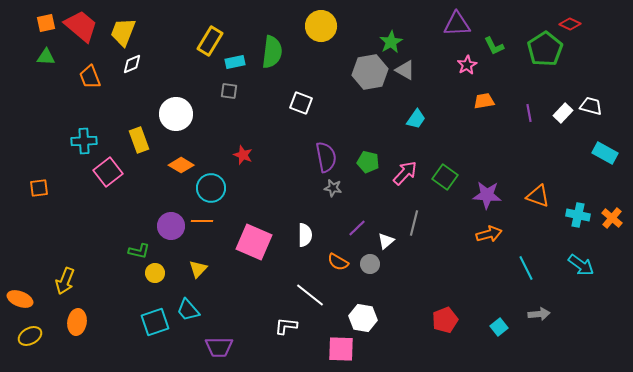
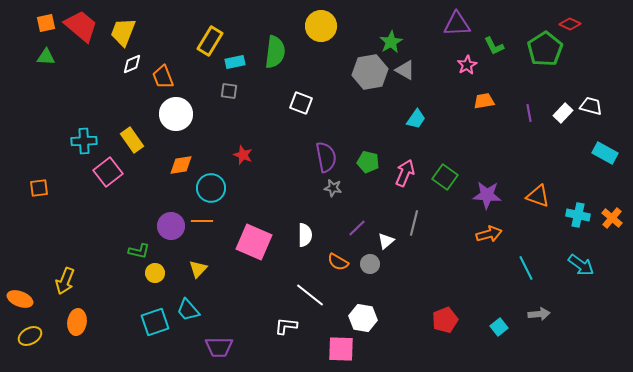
green semicircle at (272, 52): moved 3 px right
orange trapezoid at (90, 77): moved 73 px right
yellow rectangle at (139, 140): moved 7 px left; rotated 15 degrees counterclockwise
orange diamond at (181, 165): rotated 40 degrees counterclockwise
pink arrow at (405, 173): rotated 20 degrees counterclockwise
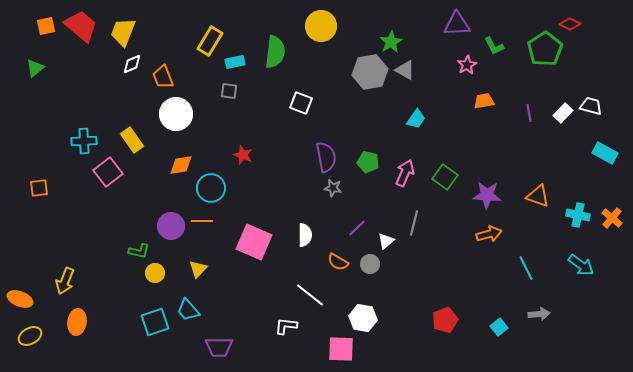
orange square at (46, 23): moved 3 px down
green triangle at (46, 57): moved 11 px left, 11 px down; rotated 42 degrees counterclockwise
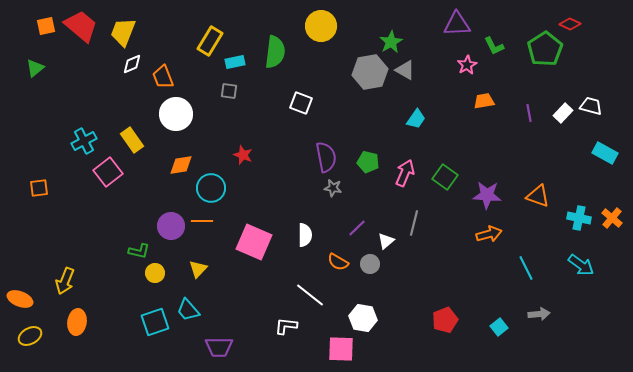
cyan cross at (84, 141): rotated 25 degrees counterclockwise
cyan cross at (578, 215): moved 1 px right, 3 px down
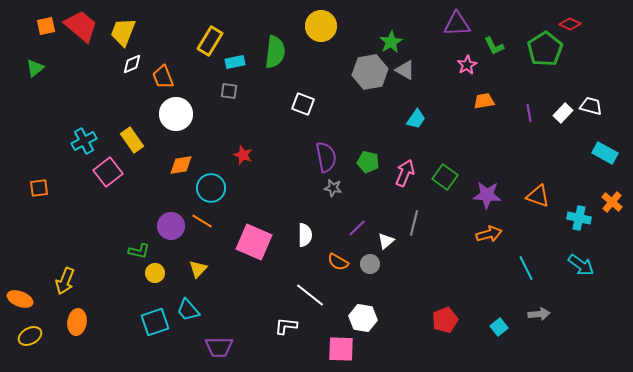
white square at (301, 103): moved 2 px right, 1 px down
orange cross at (612, 218): moved 16 px up
orange line at (202, 221): rotated 30 degrees clockwise
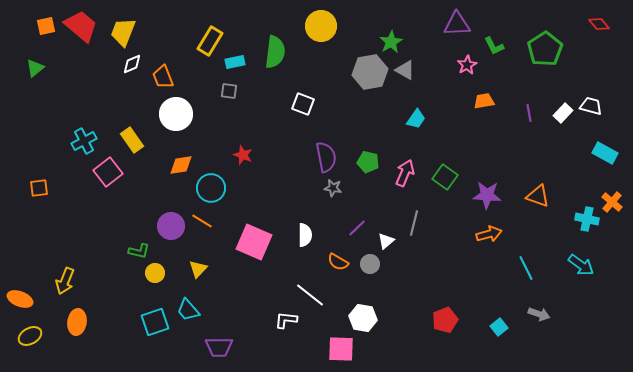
red diamond at (570, 24): moved 29 px right; rotated 25 degrees clockwise
cyan cross at (579, 218): moved 8 px right, 1 px down
gray arrow at (539, 314): rotated 25 degrees clockwise
white L-shape at (286, 326): moved 6 px up
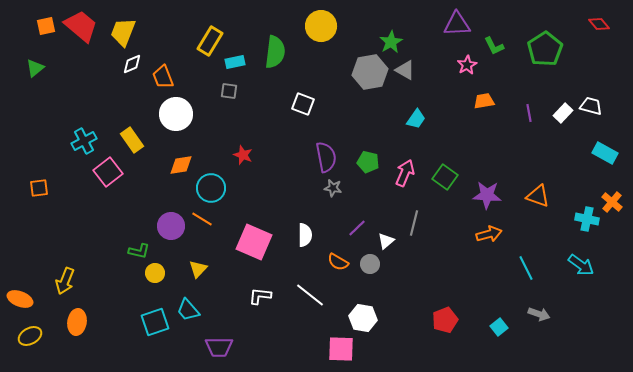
orange line at (202, 221): moved 2 px up
white L-shape at (286, 320): moved 26 px left, 24 px up
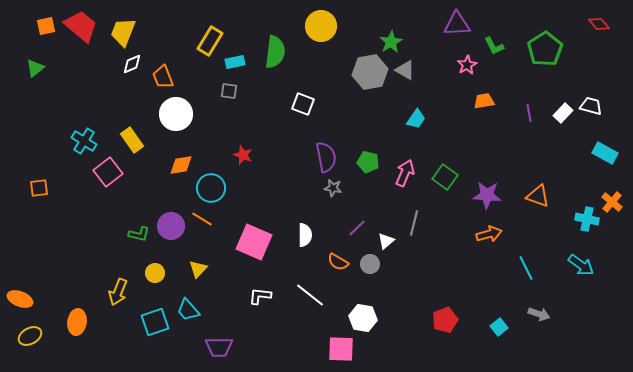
cyan cross at (84, 141): rotated 30 degrees counterclockwise
green L-shape at (139, 251): moved 17 px up
yellow arrow at (65, 281): moved 53 px right, 11 px down
